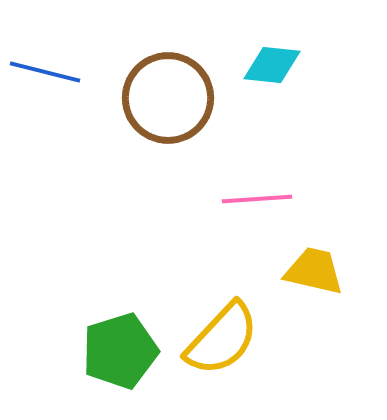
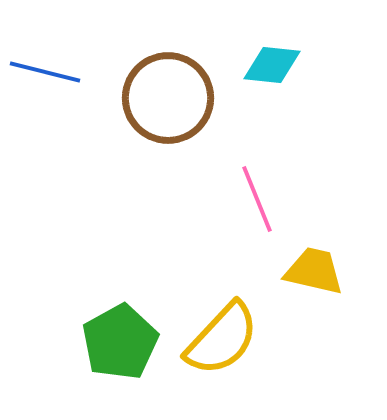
pink line: rotated 72 degrees clockwise
green pentagon: moved 9 px up; rotated 12 degrees counterclockwise
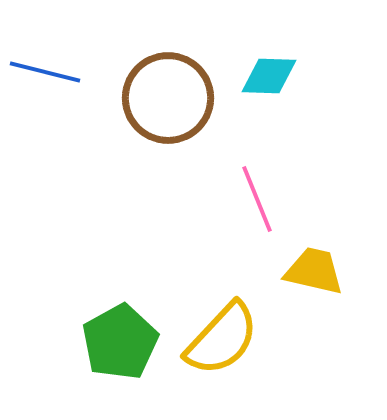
cyan diamond: moved 3 px left, 11 px down; rotated 4 degrees counterclockwise
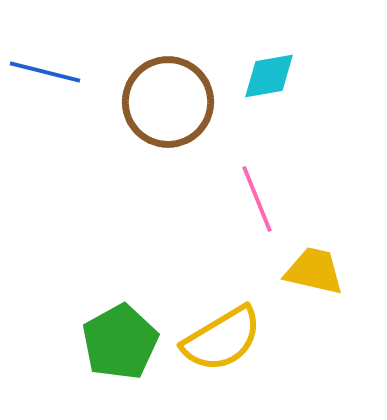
cyan diamond: rotated 12 degrees counterclockwise
brown circle: moved 4 px down
yellow semicircle: rotated 16 degrees clockwise
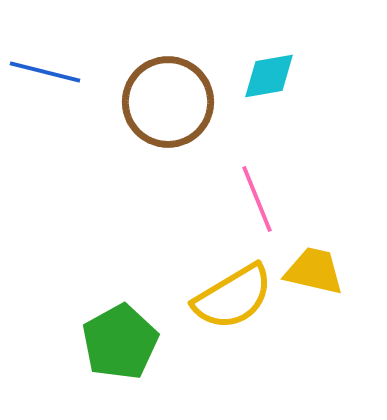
yellow semicircle: moved 11 px right, 42 px up
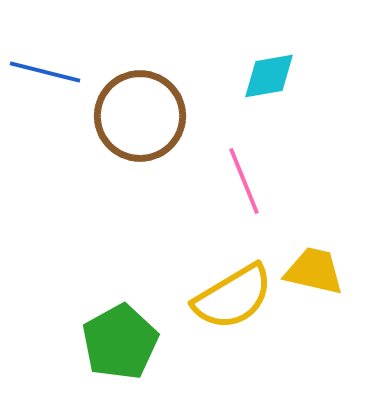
brown circle: moved 28 px left, 14 px down
pink line: moved 13 px left, 18 px up
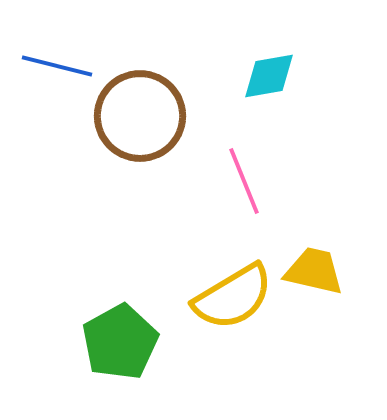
blue line: moved 12 px right, 6 px up
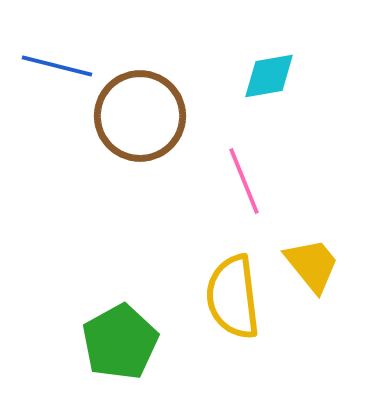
yellow trapezoid: moved 2 px left, 6 px up; rotated 38 degrees clockwise
yellow semicircle: rotated 114 degrees clockwise
